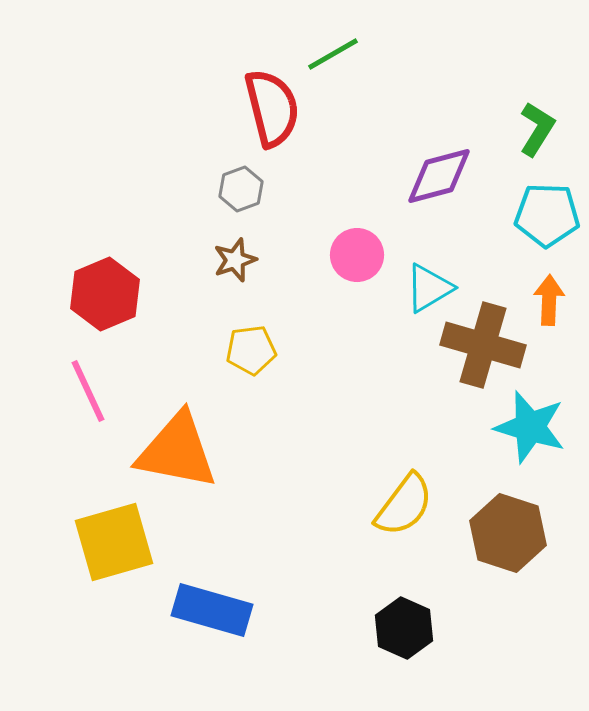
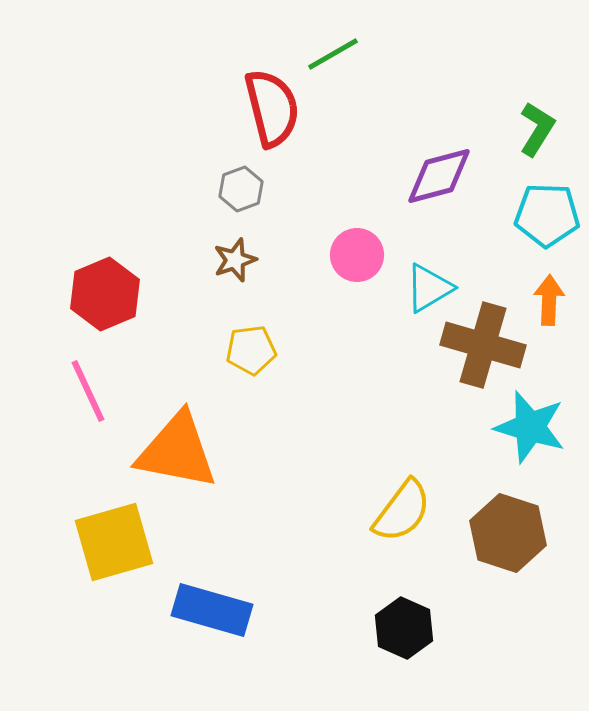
yellow semicircle: moved 2 px left, 6 px down
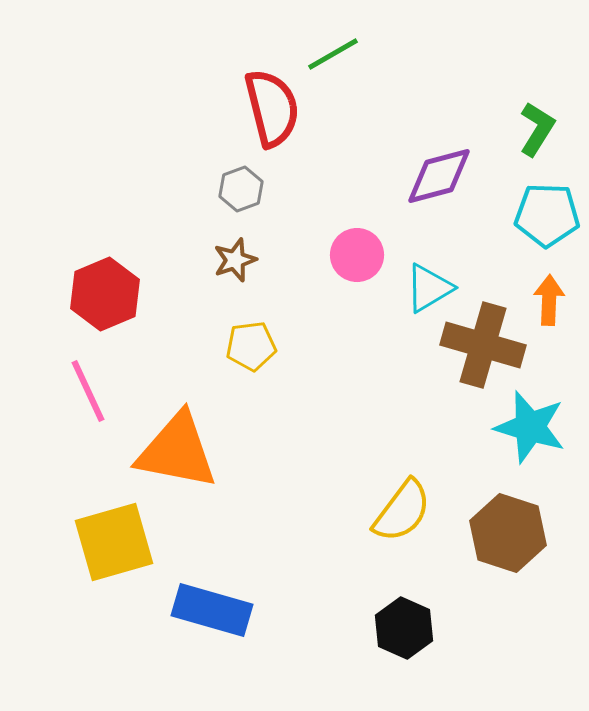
yellow pentagon: moved 4 px up
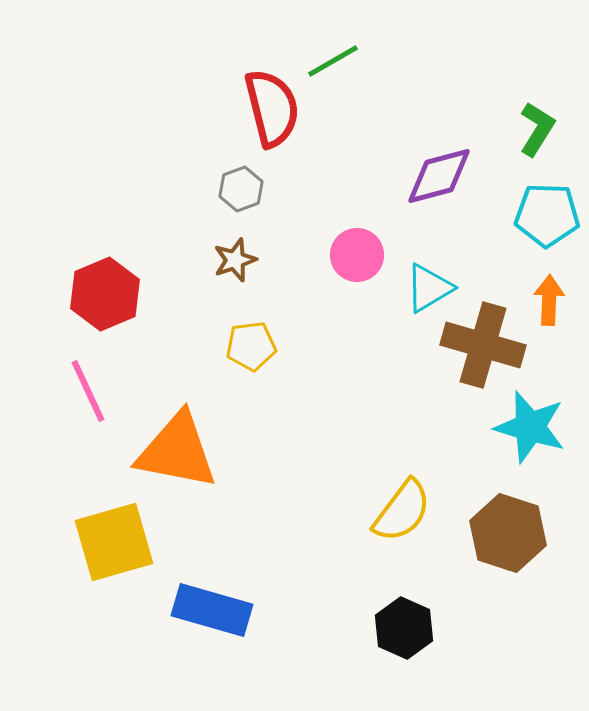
green line: moved 7 px down
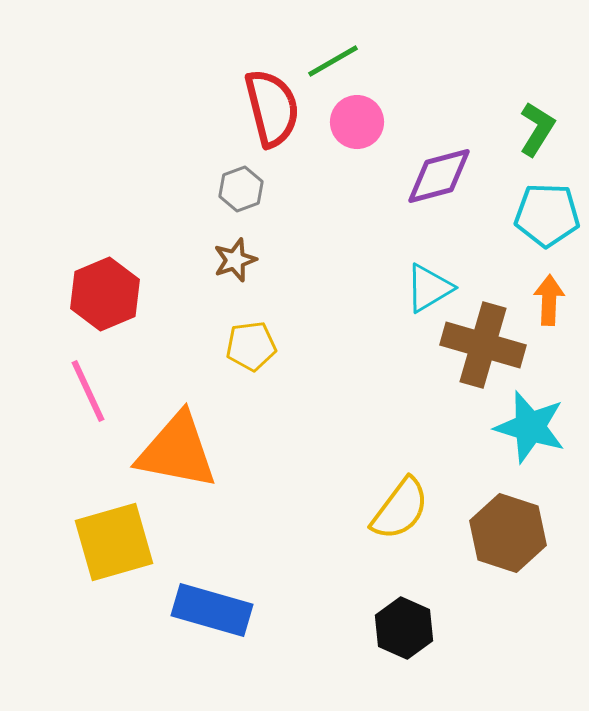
pink circle: moved 133 px up
yellow semicircle: moved 2 px left, 2 px up
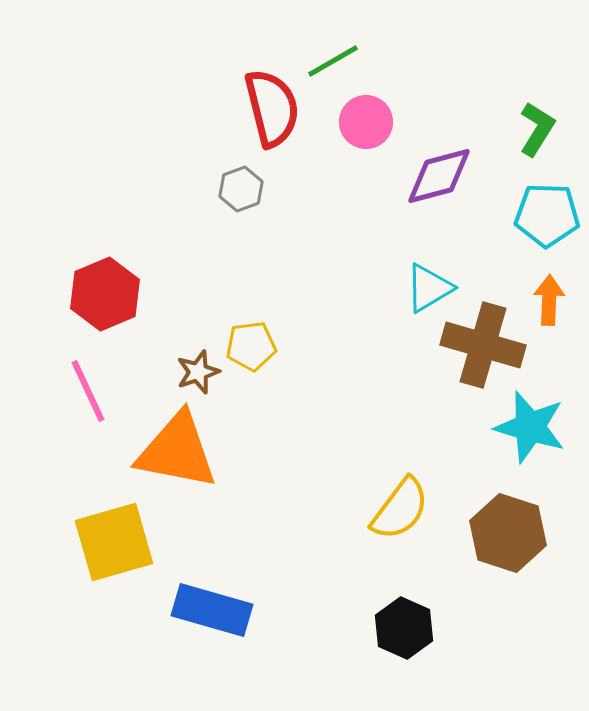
pink circle: moved 9 px right
brown star: moved 37 px left, 112 px down
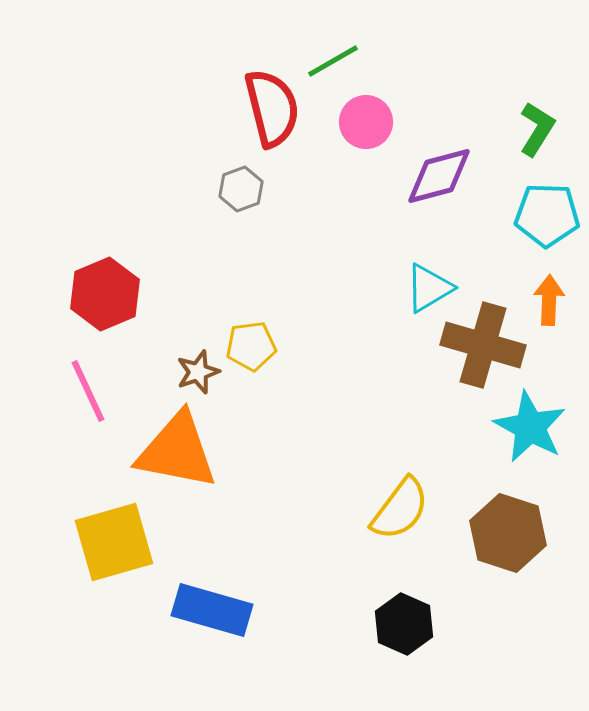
cyan star: rotated 12 degrees clockwise
black hexagon: moved 4 px up
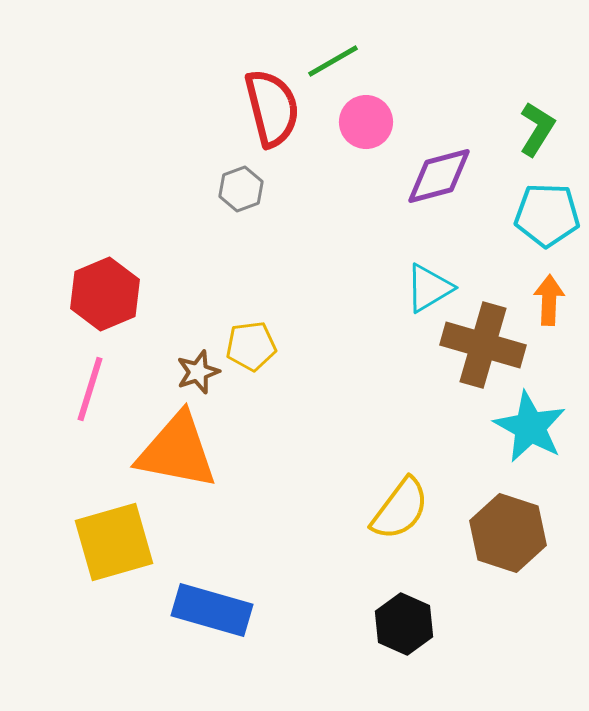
pink line: moved 2 px right, 2 px up; rotated 42 degrees clockwise
